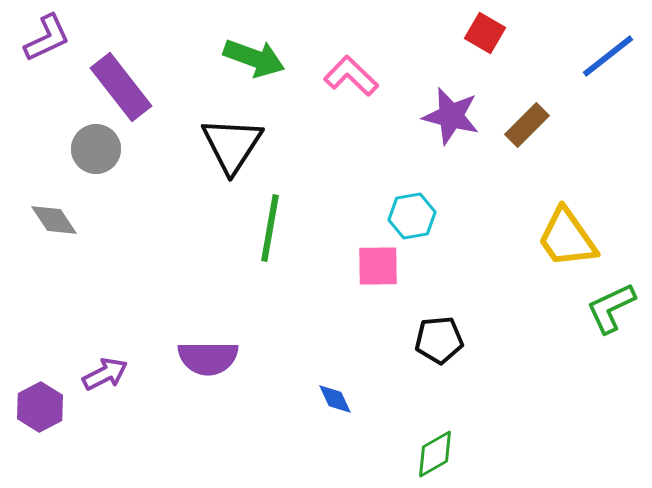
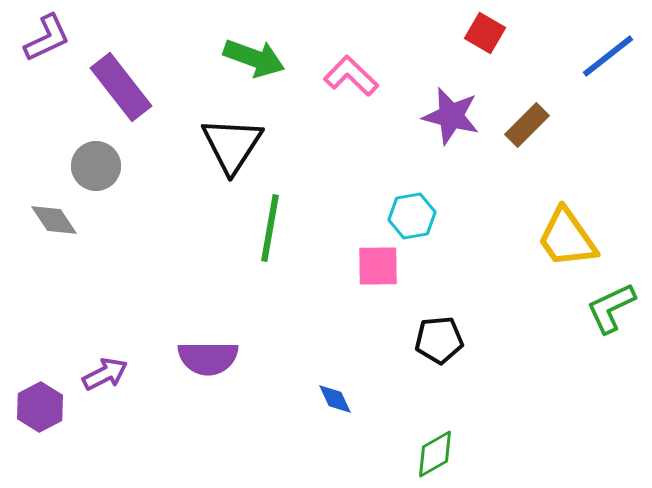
gray circle: moved 17 px down
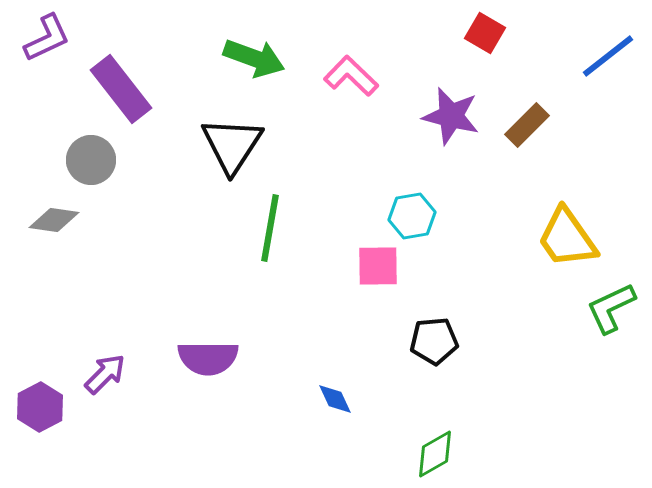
purple rectangle: moved 2 px down
gray circle: moved 5 px left, 6 px up
gray diamond: rotated 48 degrees counterclockwise
black pentagon: moved 5 px left, 1 px down
purple arrow: rotated 18 degrees counterclockwise
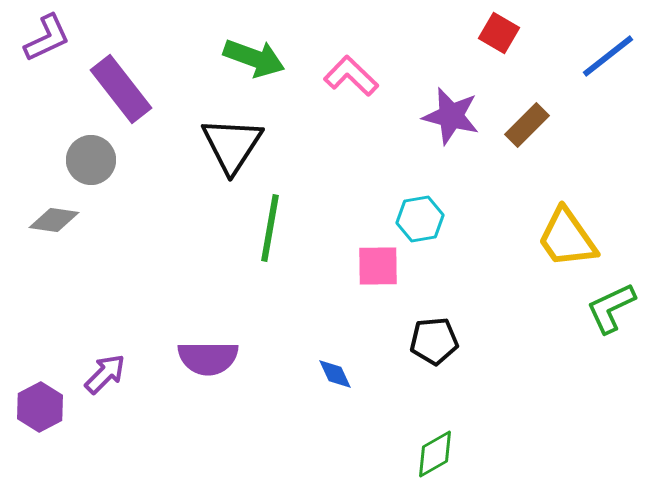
red square: moved 14 px right
cyan hexagon: moved 8 px right, 3 px down
blue diamond: moved 25 px up
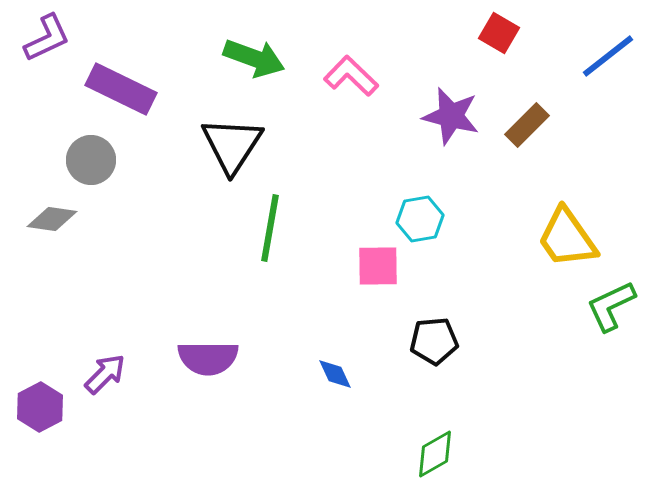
purple rectangle: rotated 26 degrees counterclockwise
gray diamond: moved 2 px left, 1 px up
green L-shape: moved 2 px up
